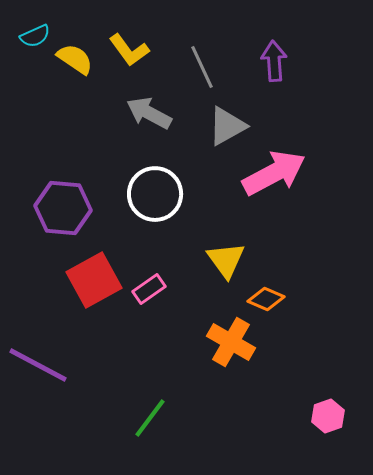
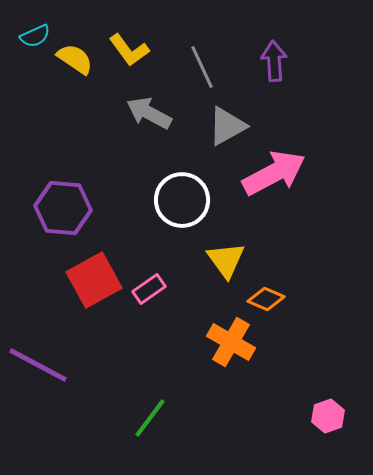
white circle: moved 27 px right, 6 px down
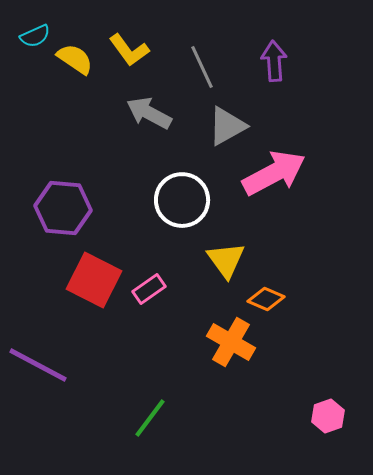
red square: rotated 34 degrees counterclockwise
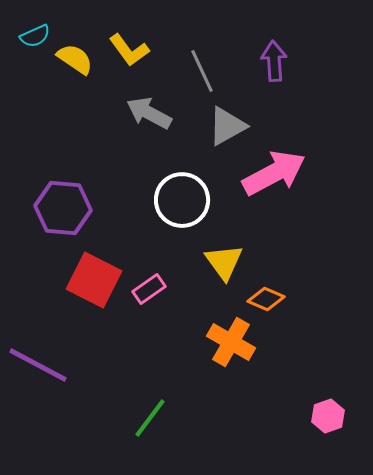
gray line: moved 4 px down
yellow triangle: moved 2 px left, 2 px down
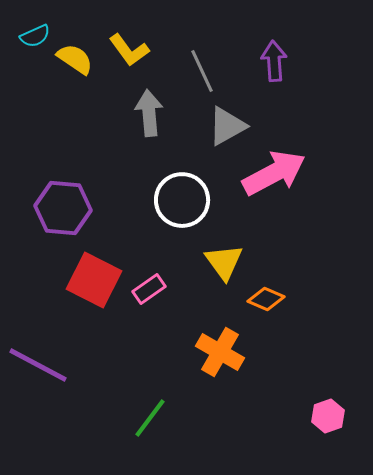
gray arrow: rotated 57 degrees clockwise
orange cross: moved 11 px left, 10 px down
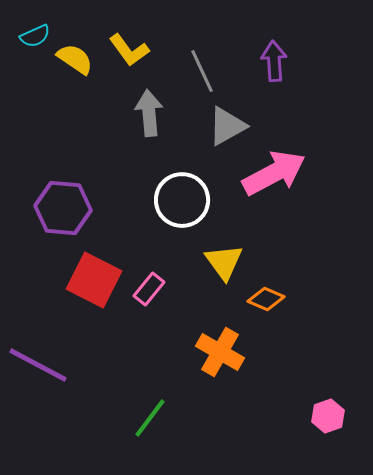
pink rectangle: rotated 16 degrees counterclockwise
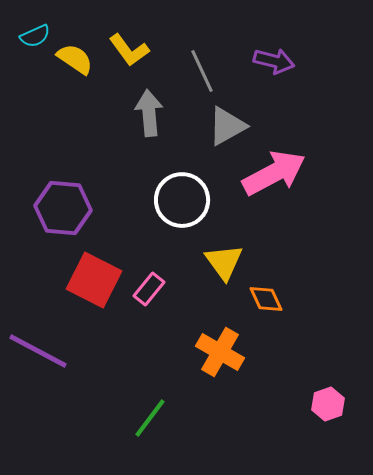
purple arrow: rotated 108 degrees clockwise
orange diamond: rotated 42 degrees clockwise
purple line: moved 14 px up
pink hexagon: moved 12 px up
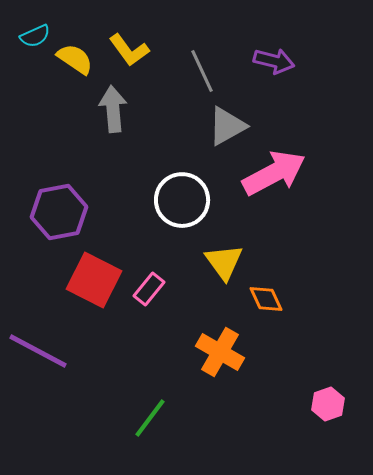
gray arrow: moved 36 px left, 4 px up
purple hexagon: moved 4 px left, 4 px down; rotated 16 degrees counterclockwise
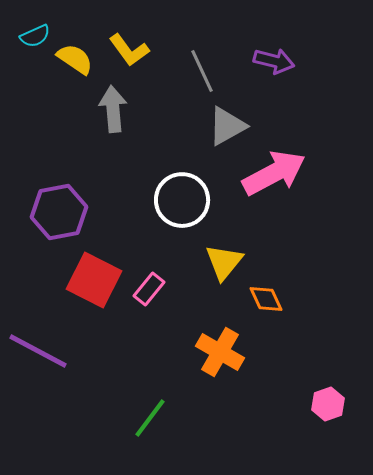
yellow triangle: rotated 15 degrees clockwise
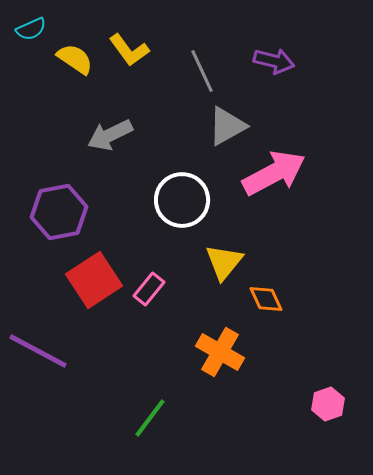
cyan semicircle: moved 4 px left, 7 px up
gray arrow: moved 3 px left, 26 px down; rotated 111 degrees counterclockwise
red square: rotated 30 degrees clockwise
